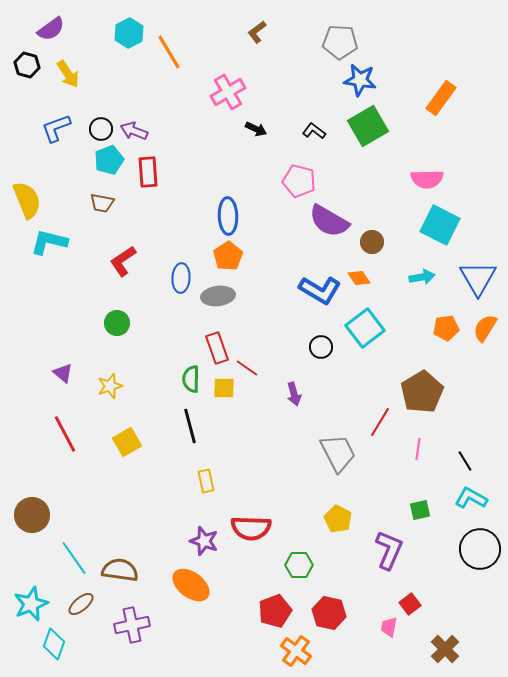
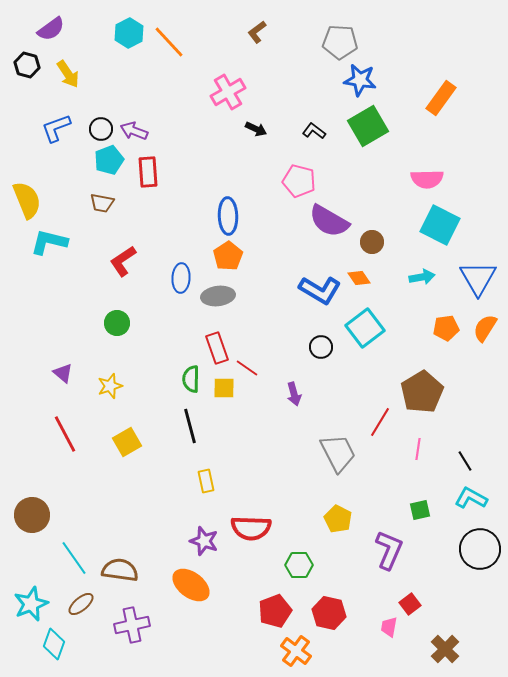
orange line at (169, 52): moved 10 px up; rotated 12 degrees counterclockwise
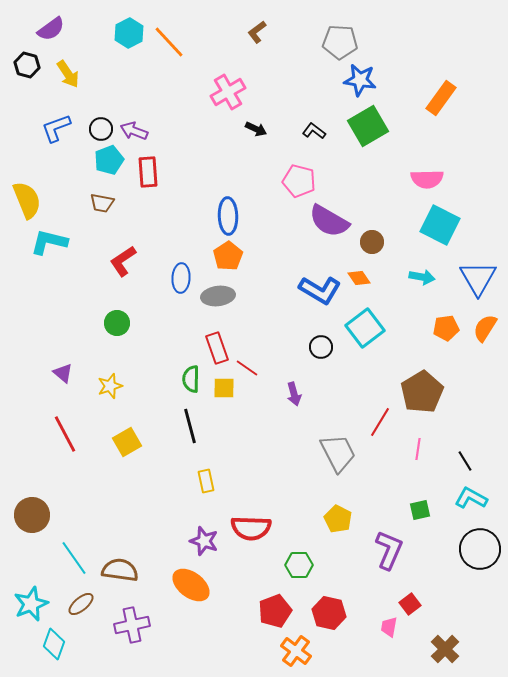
cyan arrow at (422, 277): rotated 20 degrees clockwise
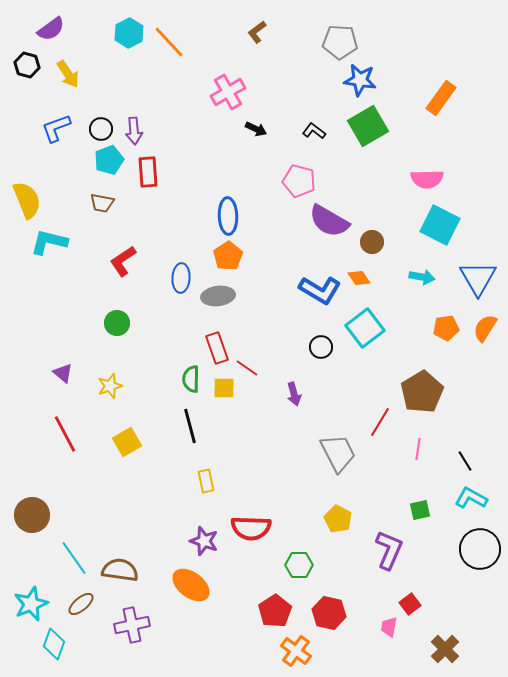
purple arrow at (134, 131): rotated 116 degrees counterclockwise
red pentagon at (275, 611): rotated 12 degrees counterclockwise
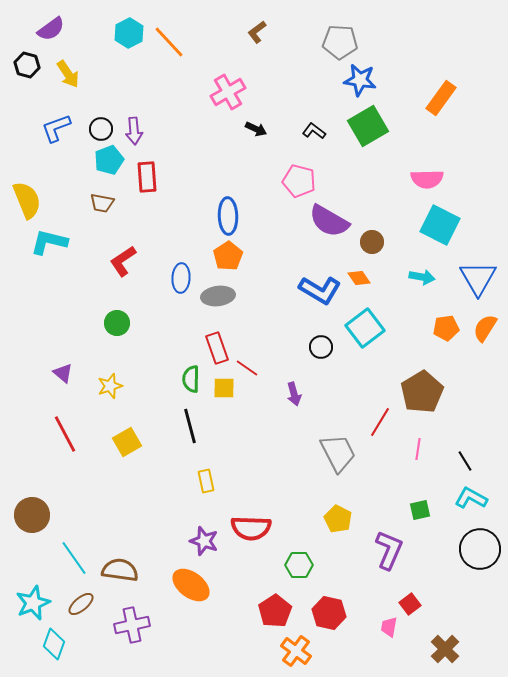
red rectangle at (148, 172): moved 1 px left, 5 px down
cyan star at (31, 604): moved 2 px right, 1 px up
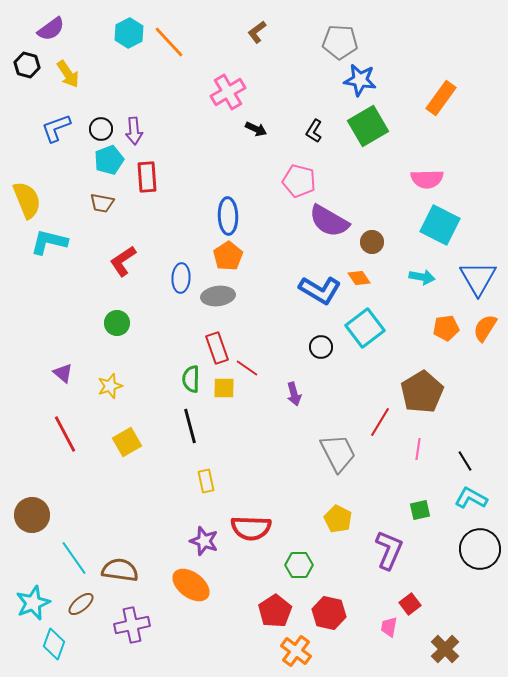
black L-shape at (314, 131): rotated 95 degrees counterclockwise
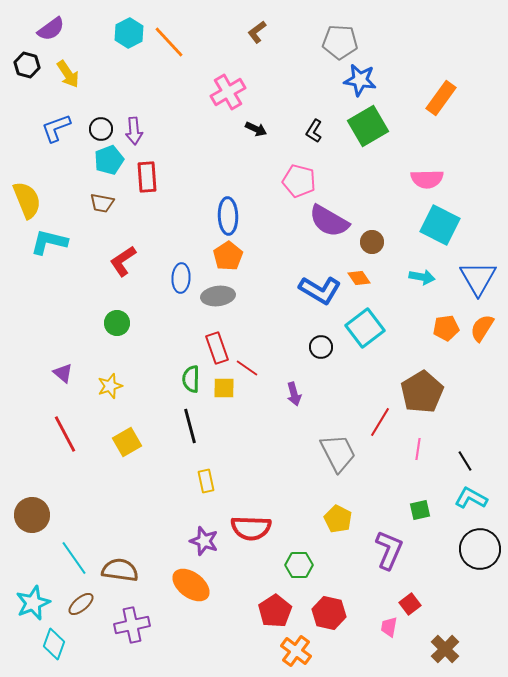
orange semicircle at (485, 328): moved 3 px left
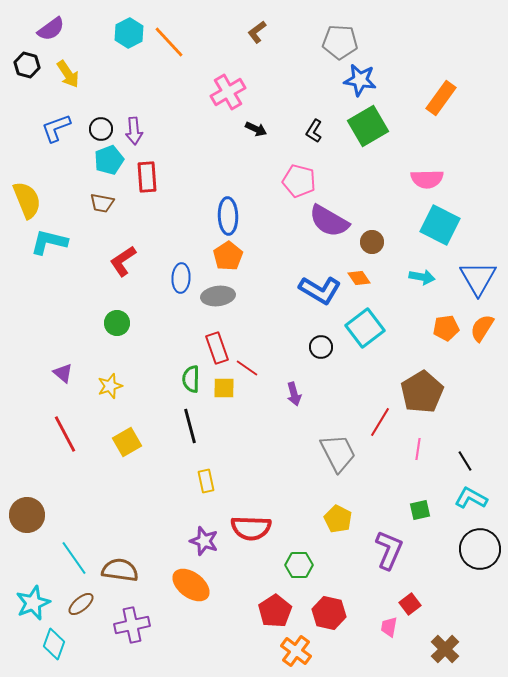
brown circle at (32, 515): moved 5 px left
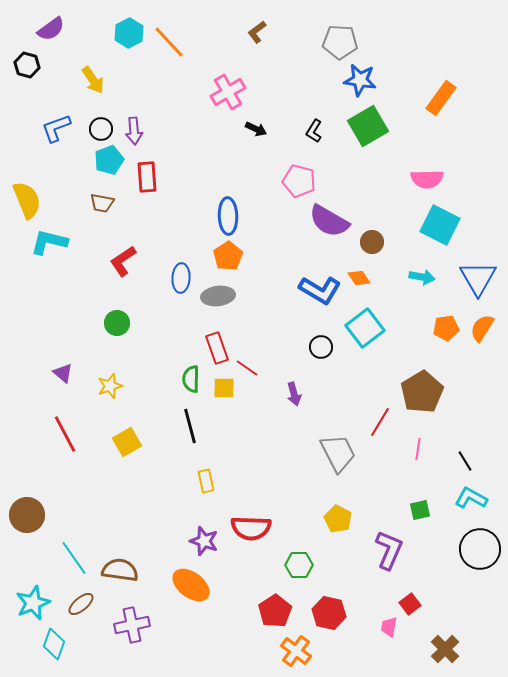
yellow arrow at (68, 74): moved 25 px right, 6 px down
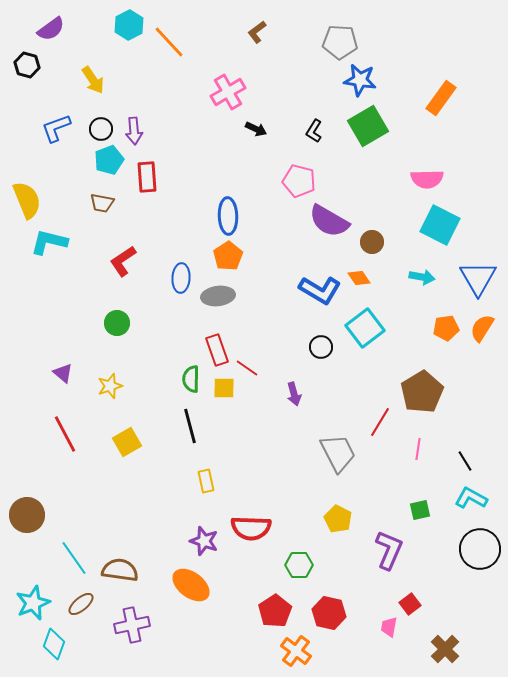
cyan hexagon at (129, 33): moved 8 px up
red rectangle at (217, 348): moved 2 px down
